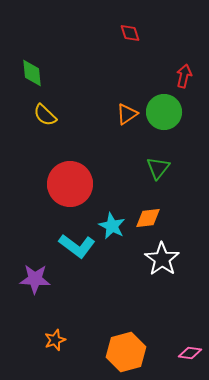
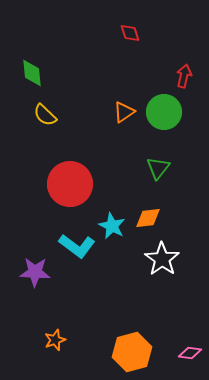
orange triangle: moved 3 px left, 2 px up
purple star: moved 7 px up
orange hexagon: moved 6 px right
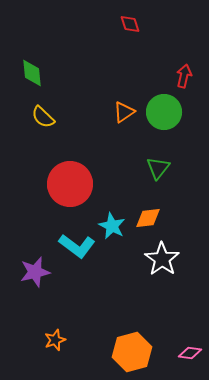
red diamond: moved 9 px up
yellow semicircle: moved 2 px left, 2 px down
purple star: rotated 16 degrees counterclockwise
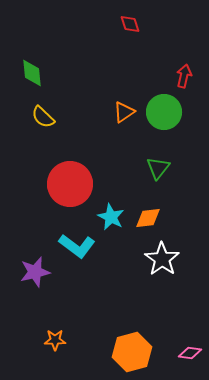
cyan star: moved 1 px left, 9 px up
orange star: rotated 20 degrees clockwise
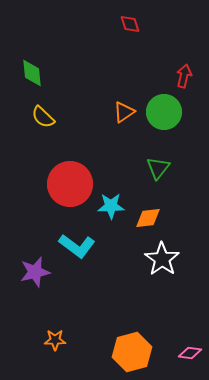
cyan star: moved 11 px up; rotated 28 degrees counterclockwise
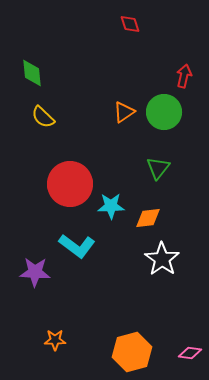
purple star: rotated 16 degrees clockwise
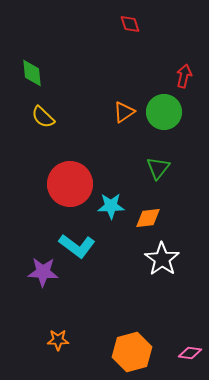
purple star: moved 8 px right
orange star: moved 3 px right
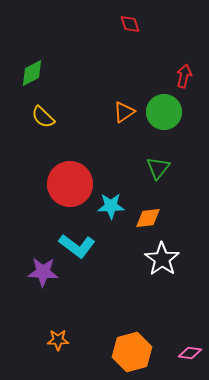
green diamond: rotated 68 degrees clockwise
